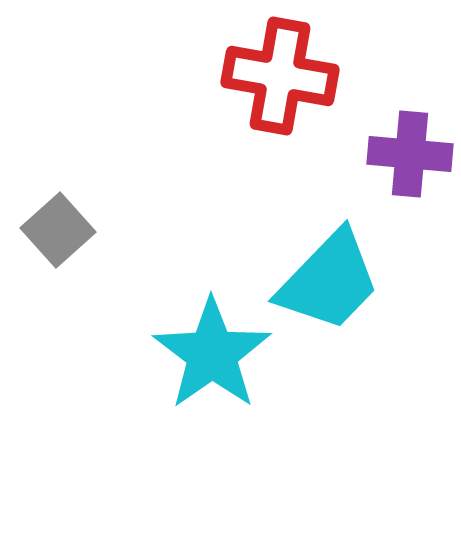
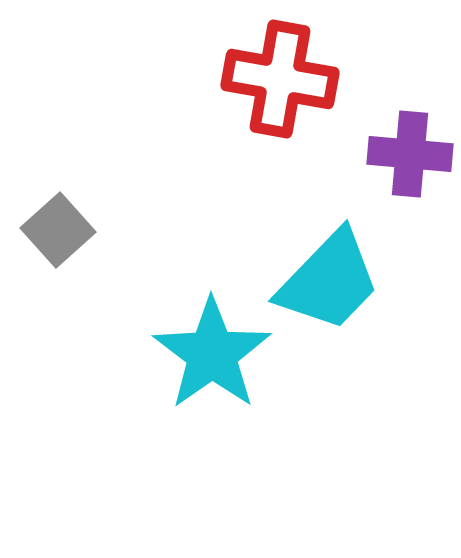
red cross: moved 3 px down
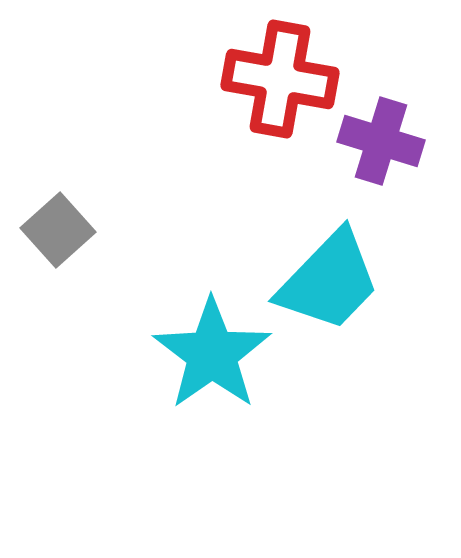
purple cross: moved 29 px left, 13 px up; rotated 12 degrees clockwise
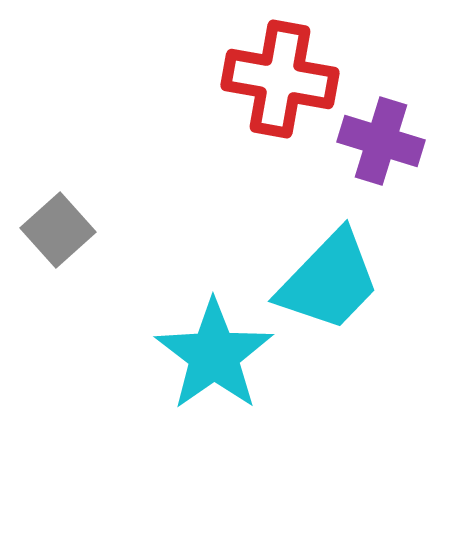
cyan star: moved 2 px right, 1 px down
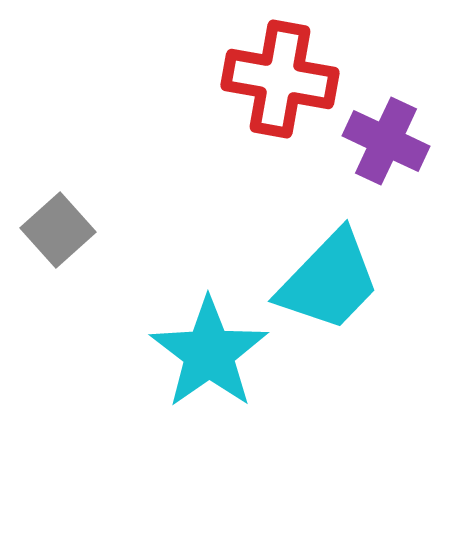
purple cross: moved 5 px right; rotated 8 degrees clockwise
cyan star: moved 5 px left, 2 px up
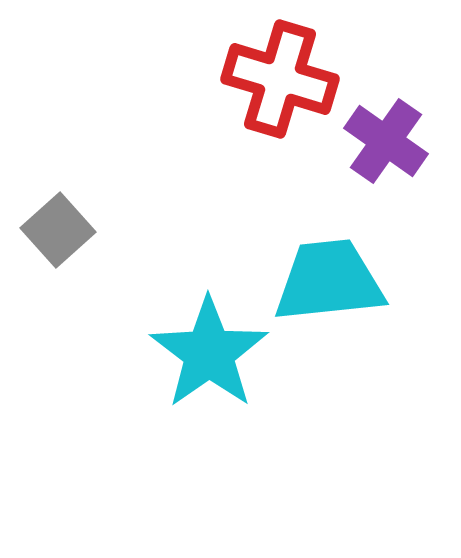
red cross: rotated 7 degrees clockwise
purple cross: rotated 10 degrees clockwise
cyan trapezoid: rotated 140 degrees counterclockwise
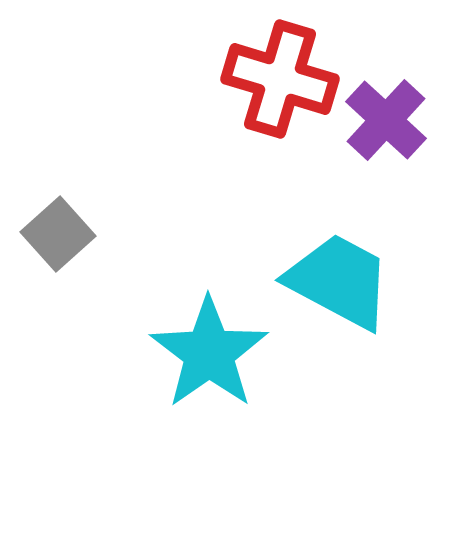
purple cross: moved 21 px up; rotated 8 degrees clockwise
gray square: moved 4 px down
cyan trapezoid: moved 10 px right; rotated 34 degrees clockwise
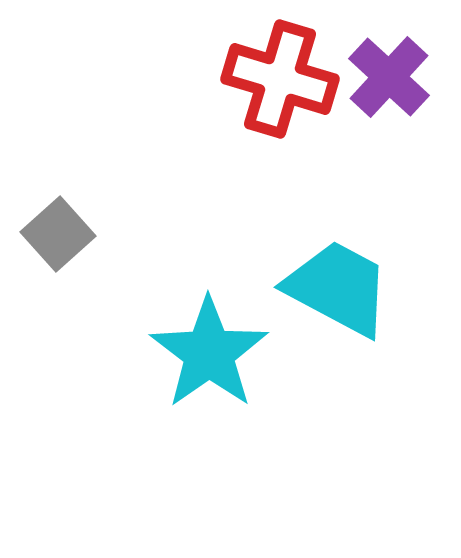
purple cross: moved 3 px right, 43 px up
cyan trapezoid: moved 1 px left, 7 px down
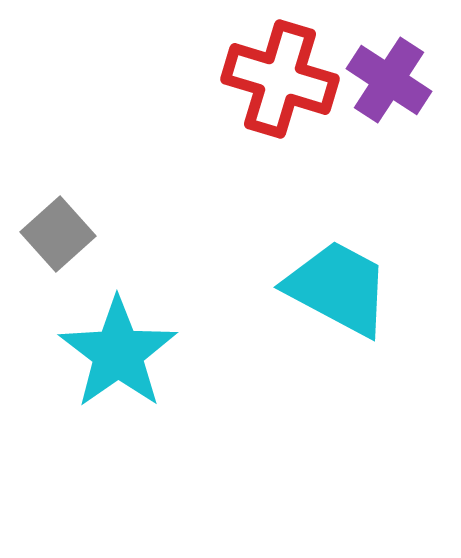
purple cross: moved 3 px down; rotated 10 degrees counterclockwise
cyan star: moved 91 px left
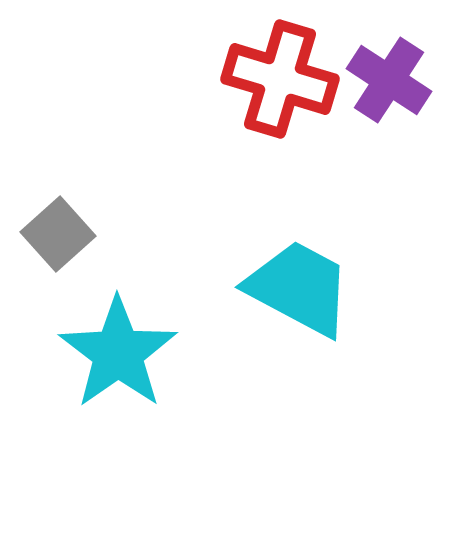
cyan trapezoid: moved 39 px left
